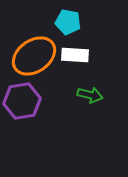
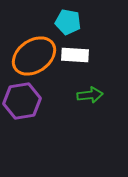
green arrow: rotated 20 degrees counterclockwise
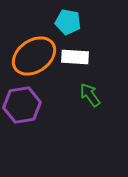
white rectangle: moved 2 px down
green arrow: rotated 120 degrees counterclockwise
purple hexagon: moved 4 px down
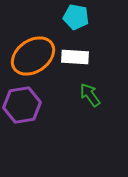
cyan pentagon: moved 8 px right, 5 px up
orange ellipse: moved 1 px left
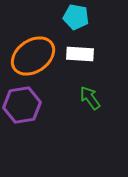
white rectangle: moved 5 px right, 3 px up
green arrow: moved 3 px down
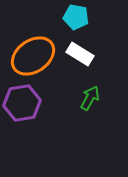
white rectangle: rotated 28 degrees clockwise
green arrow: rotated 65 degrees clockwise
purple hexagon: moved 2 px up
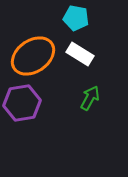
cyan pentagon: moved 1 px down
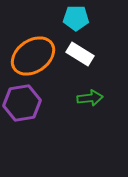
cyan pentagon: rotated 10 degrees counterclockwise
green arrow: rotated 55 degrees clockwise
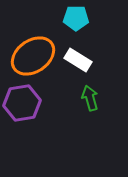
white rectangle: moved 2 px left, 6 px down
green arrow: rotated 100 degrees counterclockwise
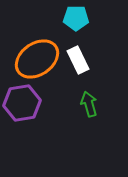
orange ellipse: moved 4 px right, 3 px down
white rectangle: rotated 32 degrees clockwise
green arrow: moved 1 px left, 6 px down
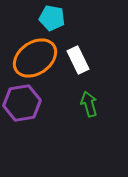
cyan pentagon: moved 24 px left; rotated 10 degrees clockwise
orange ellipse: moved 2 px left, 1 px up
